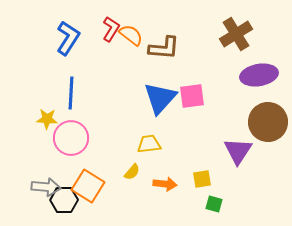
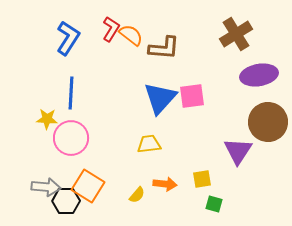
yellow semicircle: moved 5 px right, 23 px down
black hexagon: moved 2 px right, 1 px down
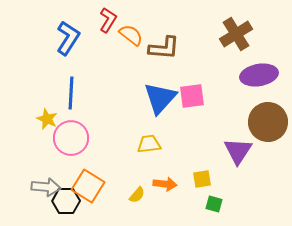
red L-shape: moved 3 px left, 9 px up
yellow star: rotated 20 degrees clockwise
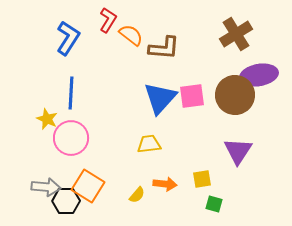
brown circle: moved 33 px left, 27 px up
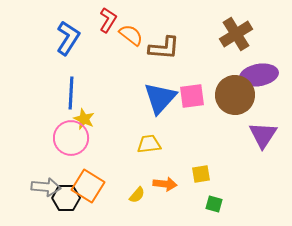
yellow star: moved 37 px right
purple triangle: moved 25 px right, 16 px up
yellow square: moved 1 px left, 5 px up
black hexagon: moved 3 px up
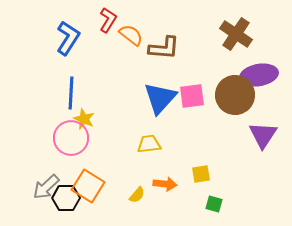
brown cross: rotated 24 degrees counterclockwise
gray arrow: rotated 132 degrees clockwise
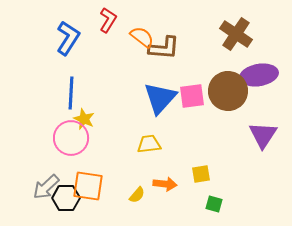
orange semicircle: moved 11 px right, 2 px down
brown circle: moved 7 px left, 4 px up
orange square: rotated 24 degrees counterclockwise
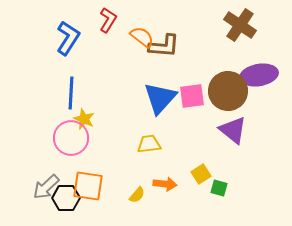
brown cross: moved 4 px right, 9 px up
brown L-shape: moved 2 px up
purple triangle: moved 30 px left, 5 px up; rotated 24 degrees counterclockwise
yellow square: rotated 24 degrees counterclockwise
green square: moved 5 px right, 16 px up
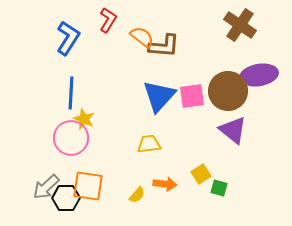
blue triangle: moved 1 px left, 2 px up
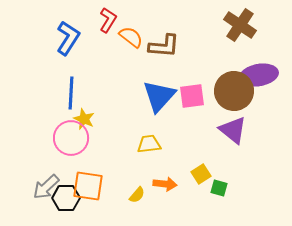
orange semicircle: moved 11 px left
brown circle: moved 6 px right
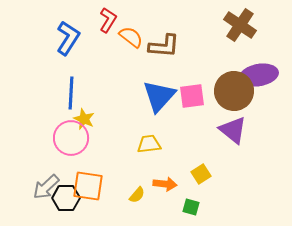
green square: moved 28 px left, 19 px down
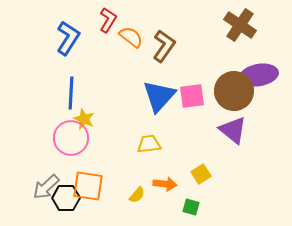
brown L-shape: rotated 60 degrees counterclockwise
